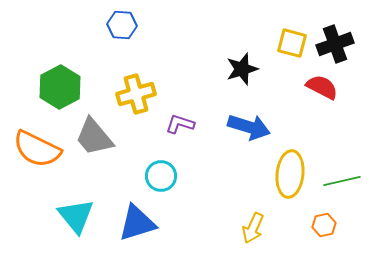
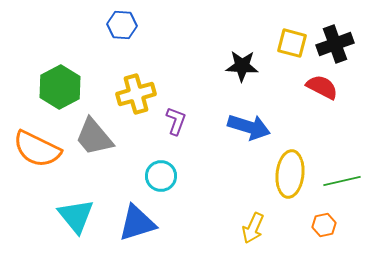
black star: moved 3 px up; rotated 20 degrees clockwise
purple L-shape: moved 4 px left, 3 px up; rotated 92 degrees clockwise
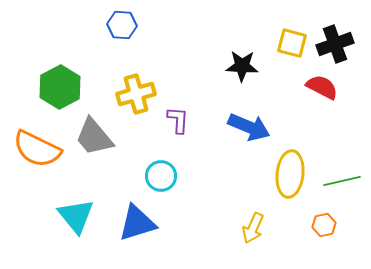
purple L-shape: moved 2 px right, 1 px up; rotated 16 degrees counterclockwise
blue arrow: rotated 6 degrees clockwise
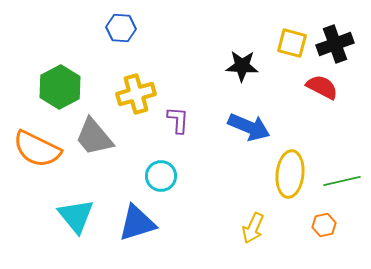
blue hexagon: moved 1 px left, 3 px down
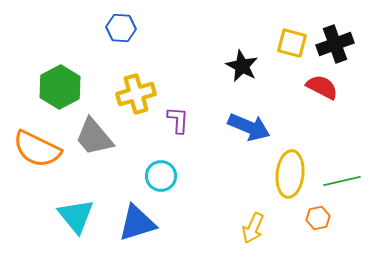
black star: rotated 24 degrees clockwise
orange hexagon: moved 6 px left, 7 px up
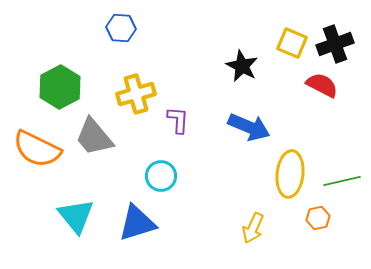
yellow square: rotated 8 degrees clockwise
red semicircle: moved 2 px up
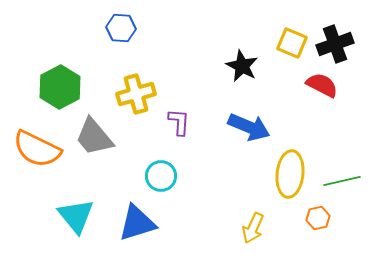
purple L-shape: moved 1 px right, 2 px down
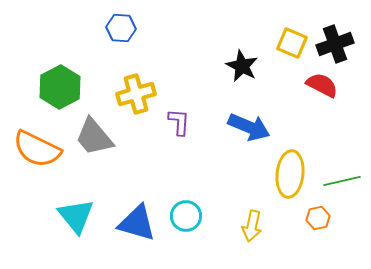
cyan circle: moved 25 px right, 40 px down
blue triangle: rotated 33 degrees clockwise
yellow arrow: moved 1 px left, 2 px up; rotated 12 degrees counterclockwise
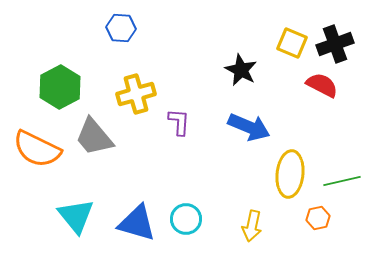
black star: moved 1 px left, 4 px down
cyan circle: moved 3 px down
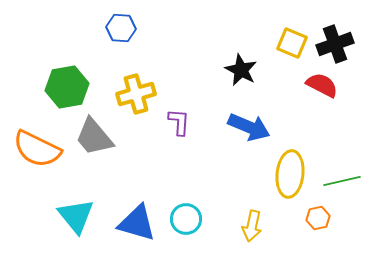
green hexagon: moved 7 px right; rotated 18 degrees clockwise
